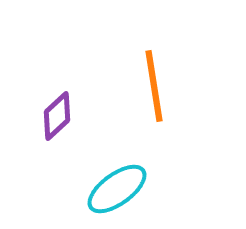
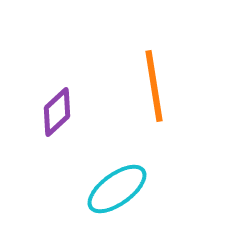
purple diamond: moved 4 px up
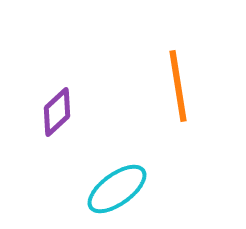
orange line: moved 24 px right
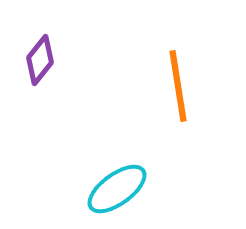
purple diamond: moved 17 px left, 52 px up; rotated 9 degrees counterclockwise
